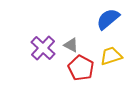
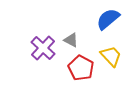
gray triangle: moved 5 px up
yellow trapezoid: rotated 65 degrees clockwise
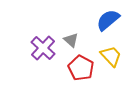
blue semicircle: moved 1 px down
gray triangle: rotated 14 degrees clockwise
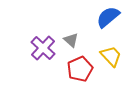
blue semicircle: moved 3 px up
red pentagon: moved 1 px left, 1 px down; rotated 20 degrees clockwise
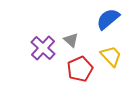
blue semicircle: moved 2 px down
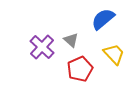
blue semicircle: moved 5 px left
purple cross: moved 1 px left, 1 px up
yellow trapezoid: moved 3 px right, 2 px up
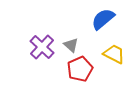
gray triangle: moved 5 px down
yellow trapezoid: rotated 20 degrees counterclockwise
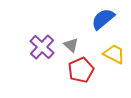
red pentagon: moved 1 px right, 1 px down
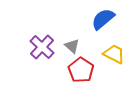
gray triangle: moved 1 px right, 1 px down
red pentagon: rotated 15 degrees counterclockwise
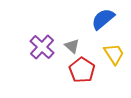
yellow trapezoid: rotated 30 degrees clockwise
red pentagon: moved 1 px right
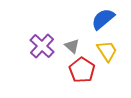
purple cross: moved 1 px up
yellow trapezoid: moved 7 px left, 3 px up
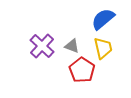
gray triangle: rotated 21 degrees counterclockwise
yellow trapezoid: moved 4 px left, 3 px up; rotated 20 degrees clockwise
